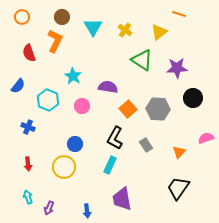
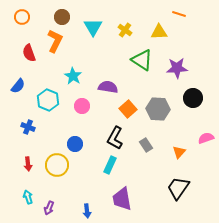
yellow triangle: rotated 36 degrees clockwise
yellow circle: moved 7 px left, 2 px up
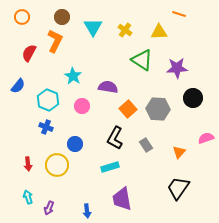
red semicircle: rotated 48 degrees clockwise
blue cross: moved 18 px right
cyan rectangle: moved 2 px down; rotated 48 degrees clockwise
